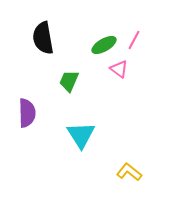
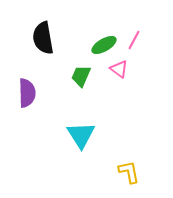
green trapezoid: moved 12 px right, 5 px up
purple semicircle: moved 20 px up
yellow L-shape: rotated 40 degrees clockwise
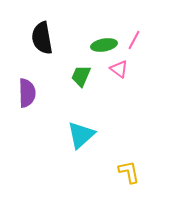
black semicircle: moved 1 px left
green ellipse: rotated 20 degrees clockwise
cyan triangle: rotated 20 degrees clockwise
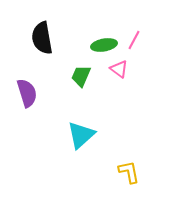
purple semicircle: rotated 16 degrees counterclockwise
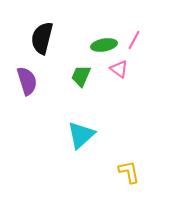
black semicircle: rotated 24 degrees clockwise
purple semicircle: moved 12 px up
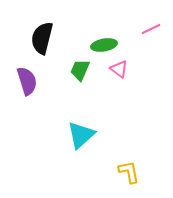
pink line: moved 17 px right, 11 px up; rotated 36 degrees clockwise
green trapezoid: moved 1 px left, 6 px up
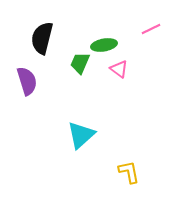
green trapezoid: moved 7 px up
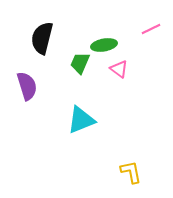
purple semicircle: moved 5 px down
cyan triangle: moved 15 px up; rotated 20 degrees clockwise
yellow L-shape: moved 2 px right
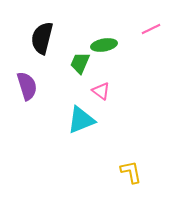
pink triangle: moved 18 px left, 22 px down
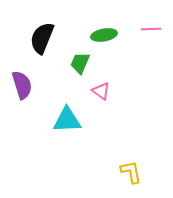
pink line: rotated 24 degrees clockwise
black semicircle: rotated 8 degrees clockwise
green ellipse: moved 10 px up
purple semicircle: moved 5 px left, 1 px up
cyan triangle: moved 14 px left; rotated 20 degrees clockwise
